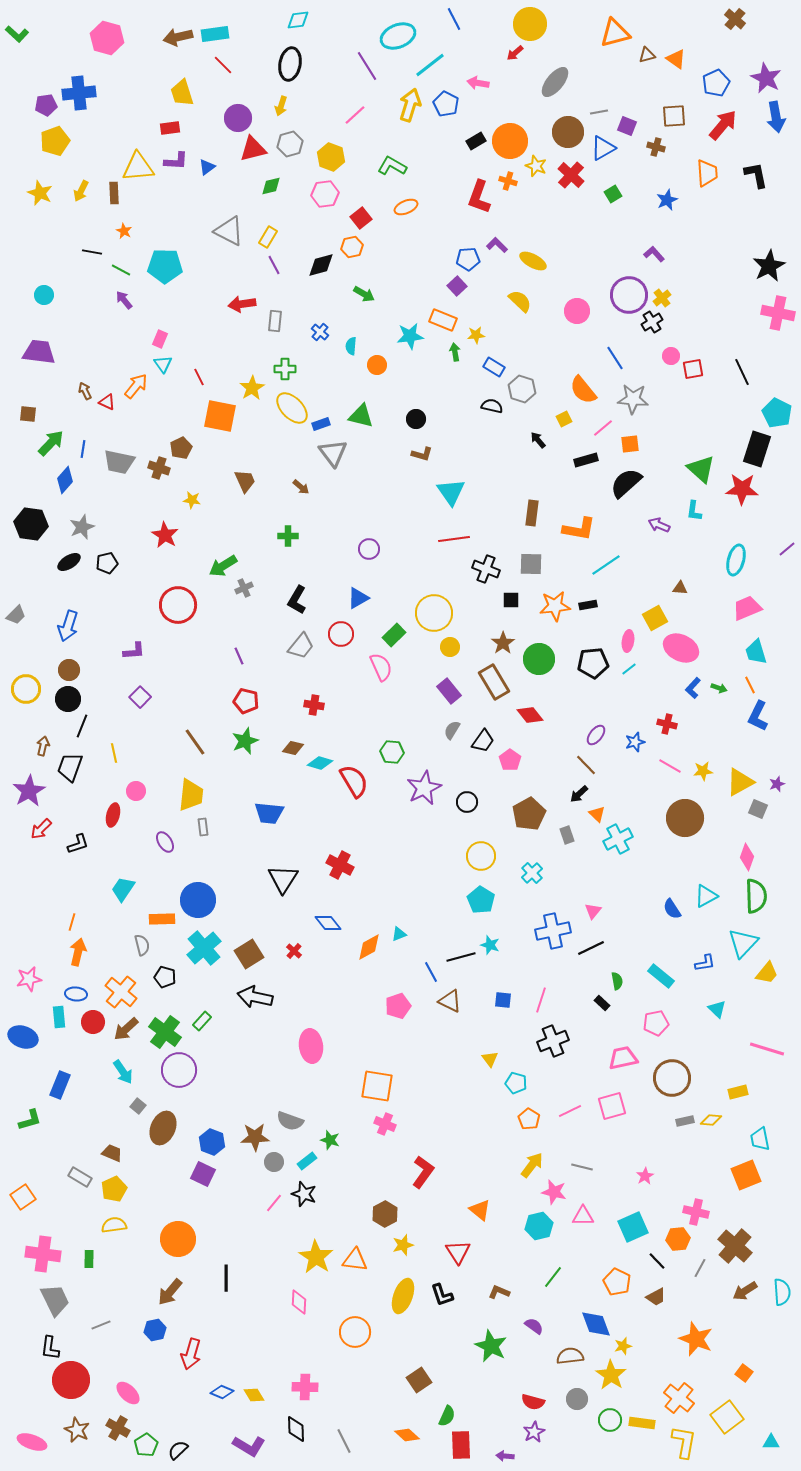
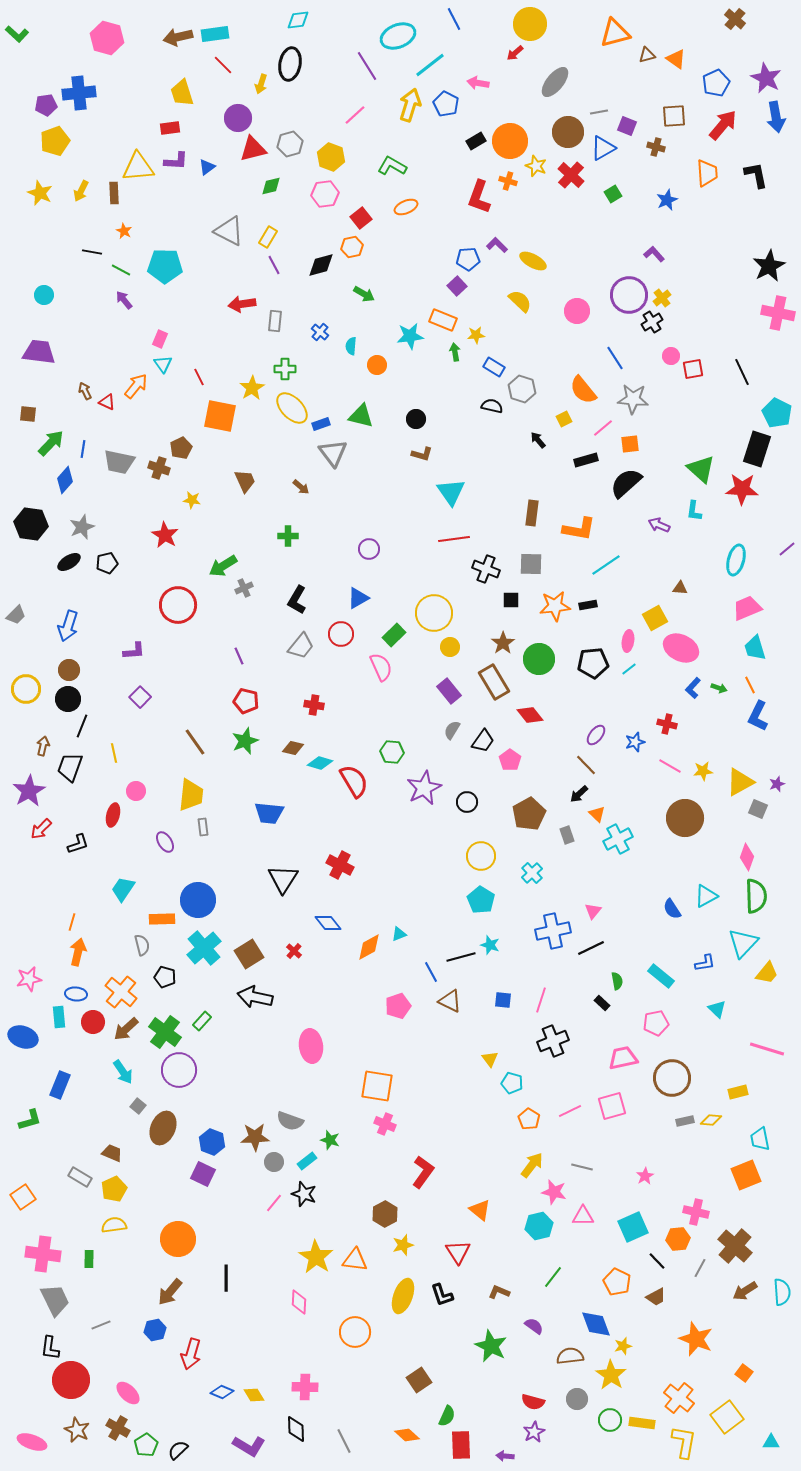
yellow arrow at (281, 106): moved 20 px left, 22 px up
cyan trapezoid at (756, 652): moved 1 px left, 4 px up
cyan pentagon at (516, 1083): moved 4 px left
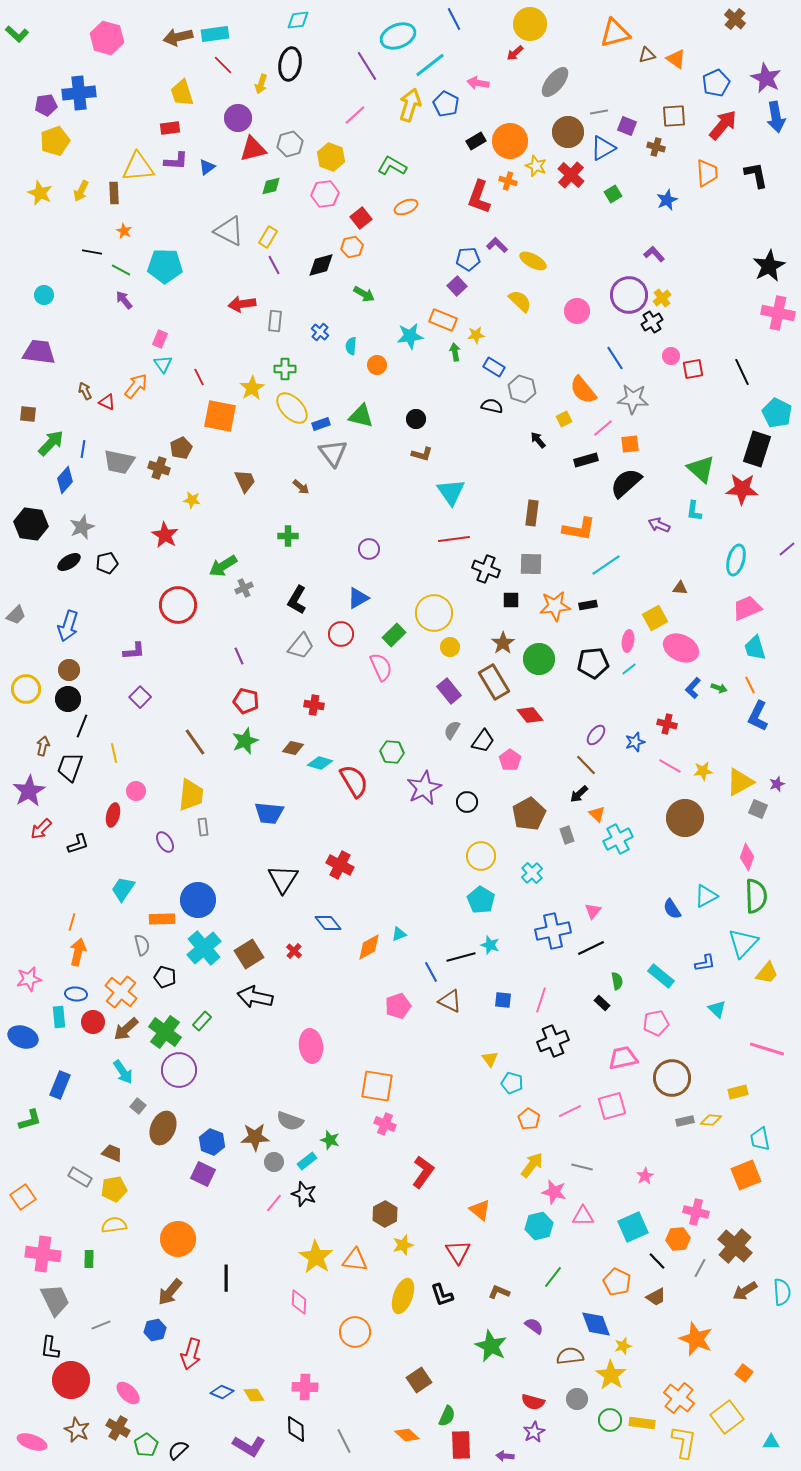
yellow pentagon at (114, 1189): rotated 15 degrees clockwise
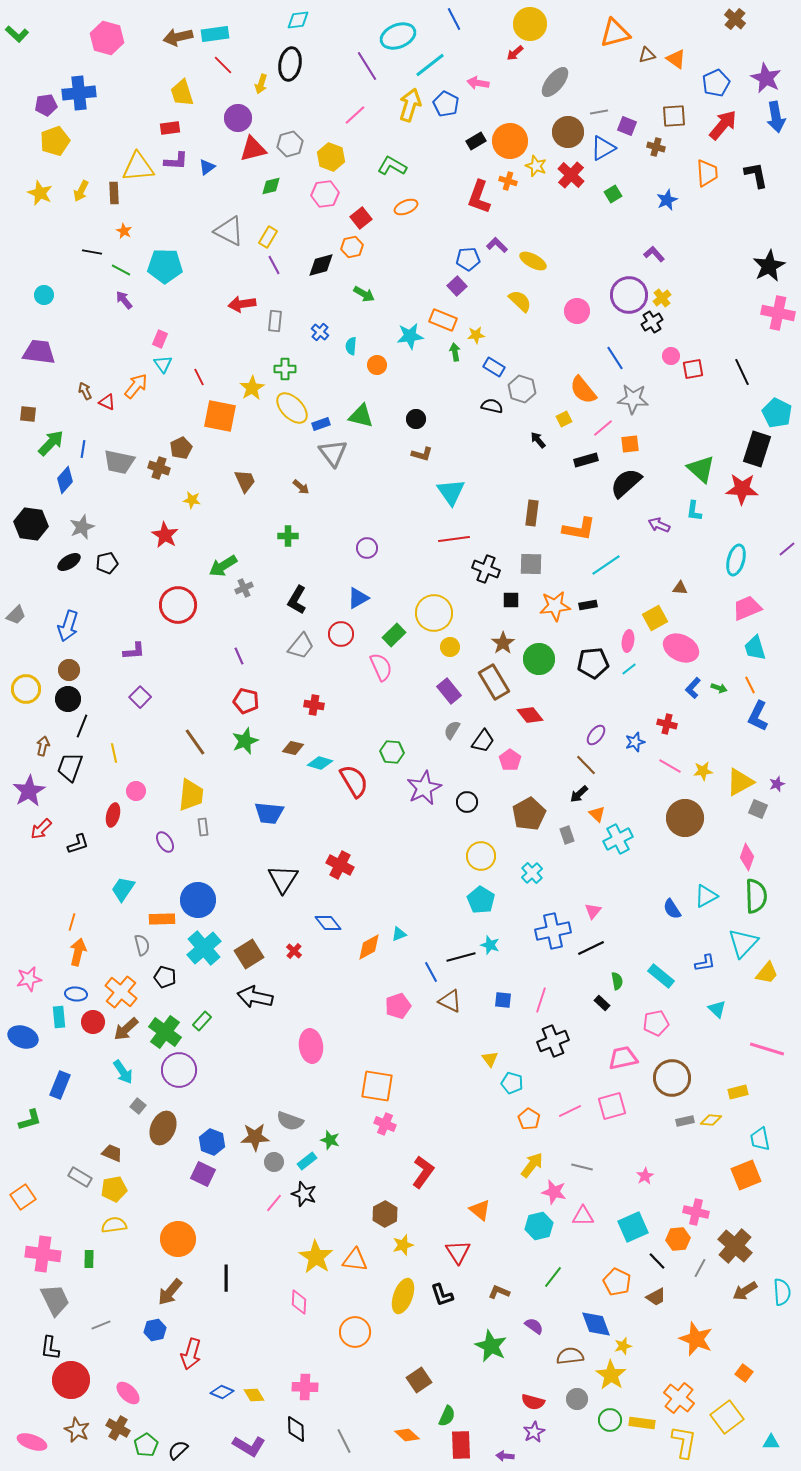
purple circle at (369, 549): moved 2 px left, 1 px up
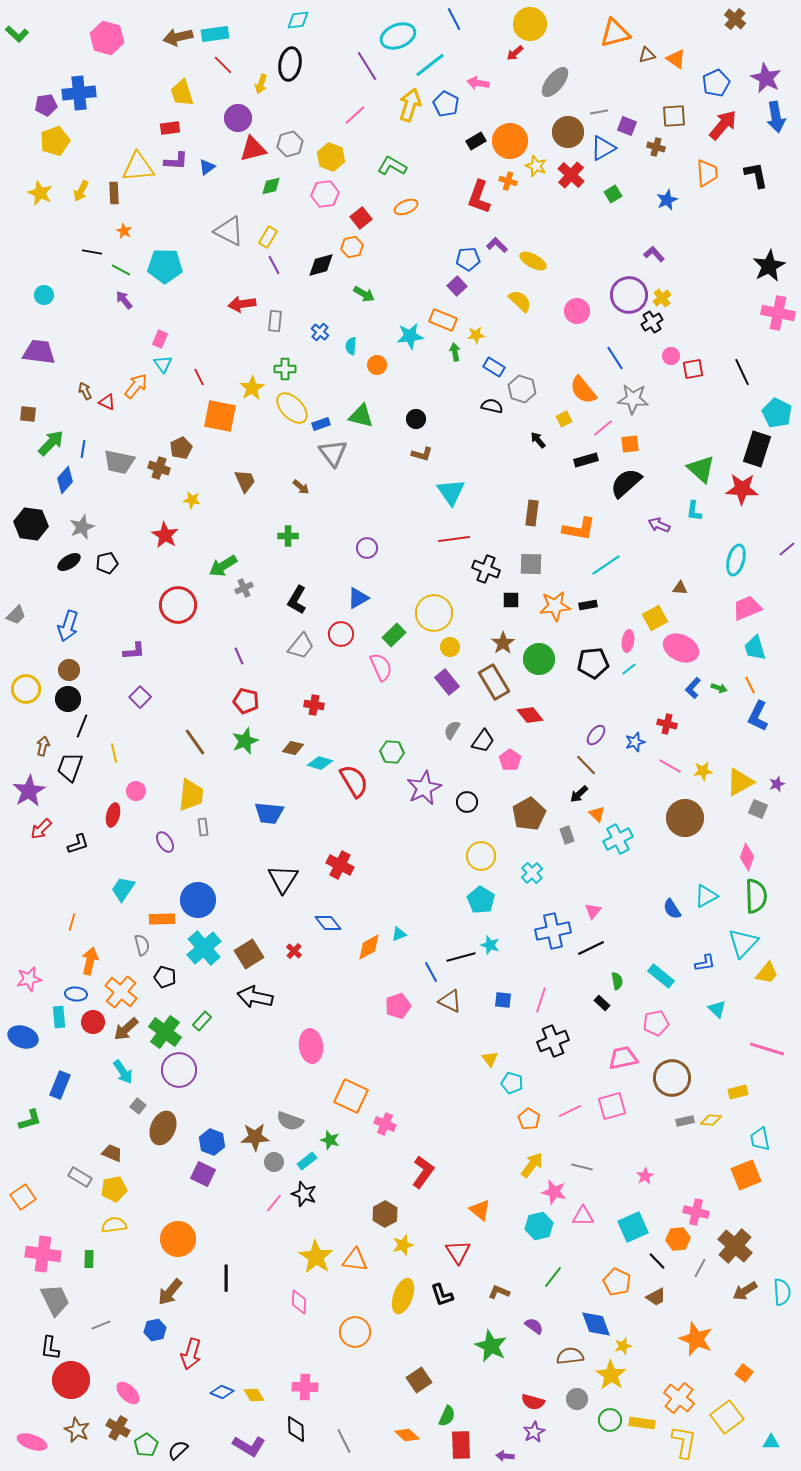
purple rectangle at (449, 691): moved 2 px left, 9 px up
orange arrow at (78, 952): moved 12 px right, 9 px down
orange square at (377, 1086): moved 26 px left, 10 px down; rotated 16 degrees clockwise
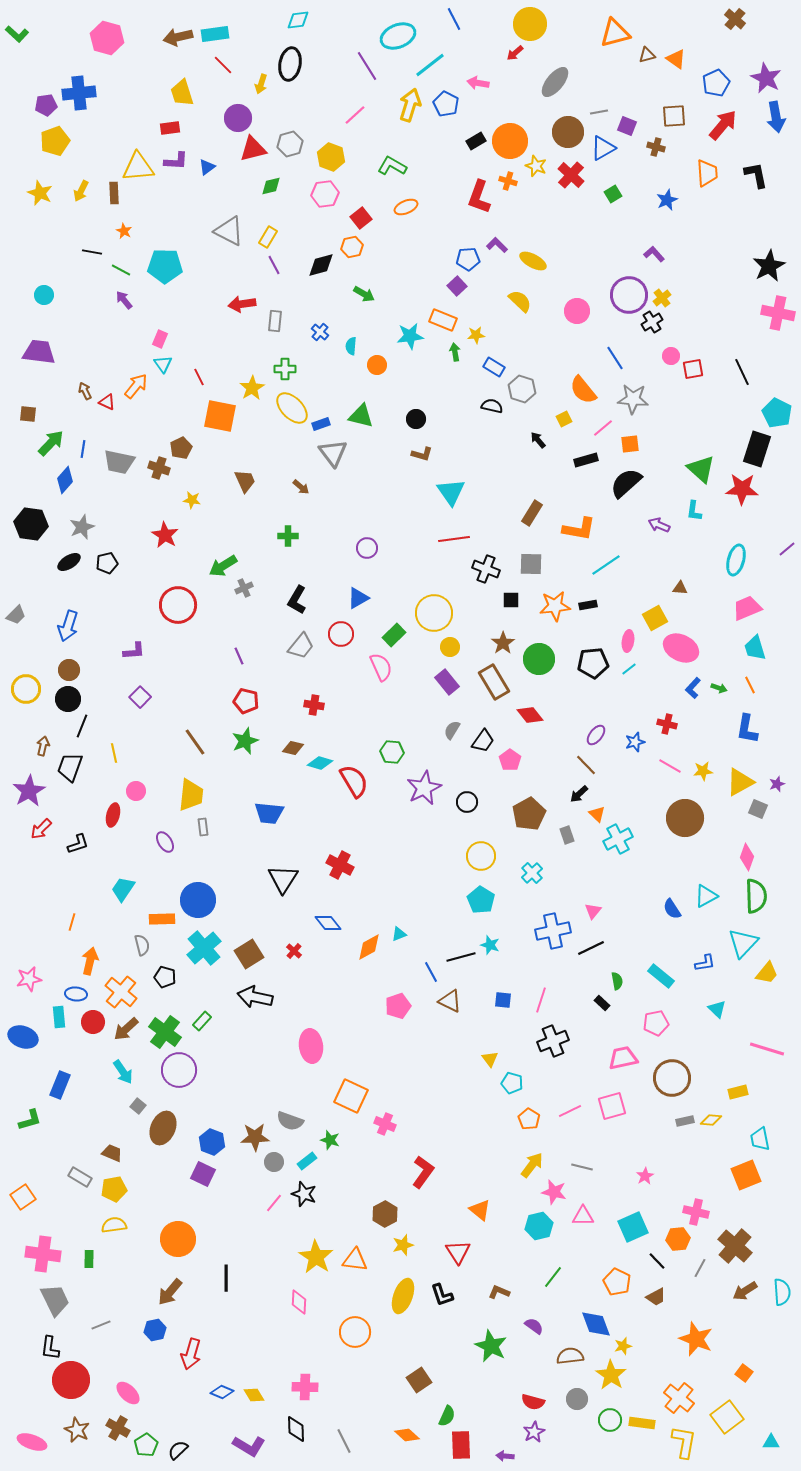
brown rectangle at (532, 513): rotated 25 degrees clockwise
blue L-shape at (758, 716): moved 11 px left, 13 px down; rotated 16 degrees counterclockwise
